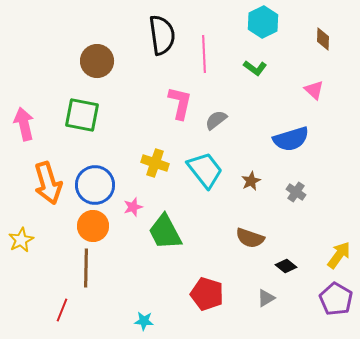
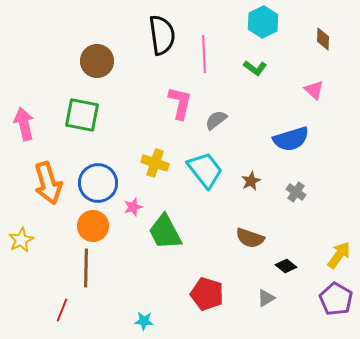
blue circle: moved 3 px right, 2 px up
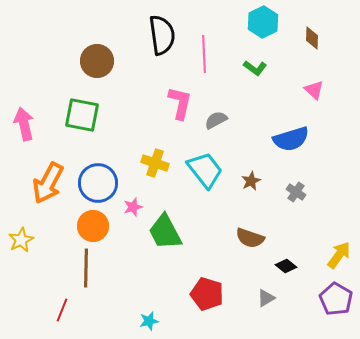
brown diamond: moved 11 px left, 1 px up
gray semicircle: rotated 10 degrees clockwise
orange arrow: rotated 45 degrees clockwise
cyan star: moved 5 px right; rotated 18 degrees counterclockwise
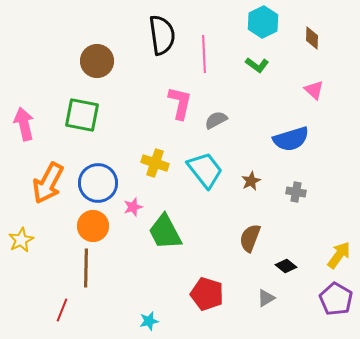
green L-shape: moved 2 px right, 3 px up
gray cross: rotated 24 degrees counterclockwise
brown semicircle: rotated 92 degrees clockwise
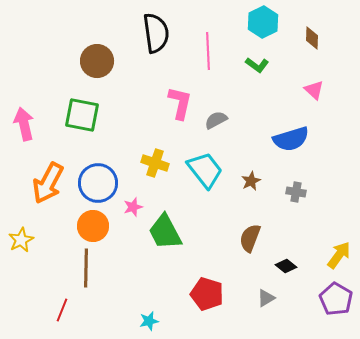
black semicircle: moved 6 px left, 2 px up
pink line: moved 4 px right, 3 px up
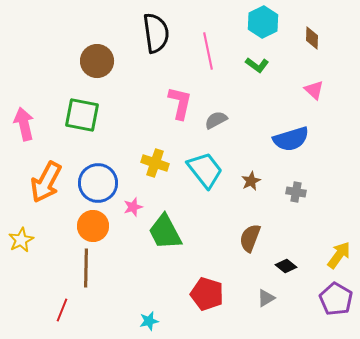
pink line: rotated 9 degrees counterclockwise
orange arrow: moved 2 px left, 1 px up
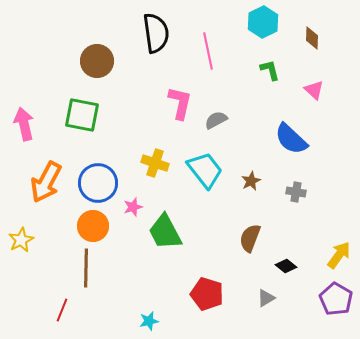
green L-shape: moved 13 px right, 5 px down; rotated 140 degrees counterclockwise
blue semicircle: rotated 60 degrees clockwise
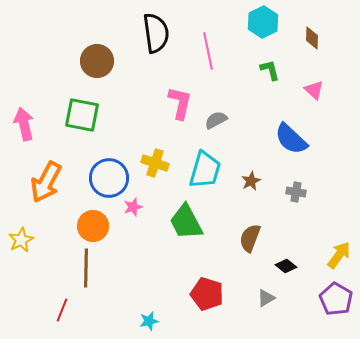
cyan trapezoid: rotated 54 degrees clockwise
blue circle: moved 11 px right, 5 px up
green trapezoid: moved 21 px right, 10 px up
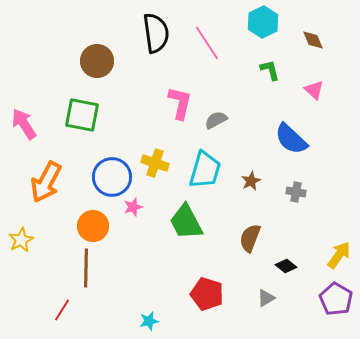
brown diamond: moved 1 px right, 2 px down; rotated 25 degrees counterclockwise
pink line: moved 1 px left, 8 px up; rotated 21 degrees counterclockwise
pink arrow: rotated 20 degrees counterclockwise
blue circle: moved 3 px right, 1 px up
red line: rotated 10 degrees clockwise
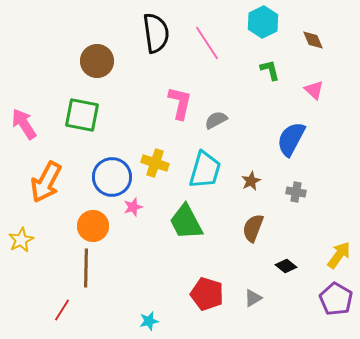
blue semicircle: rotated 75 degrees clockwise
brown semicircle: moved 3 px right, 10 px up
gray triangle: moved 13 px left
